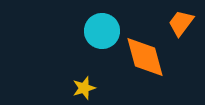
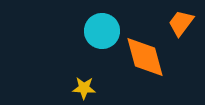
yellow star: rotated 20 degrees clockwise
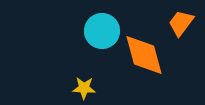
orange diamond: moved 1 px left, 2 px up
